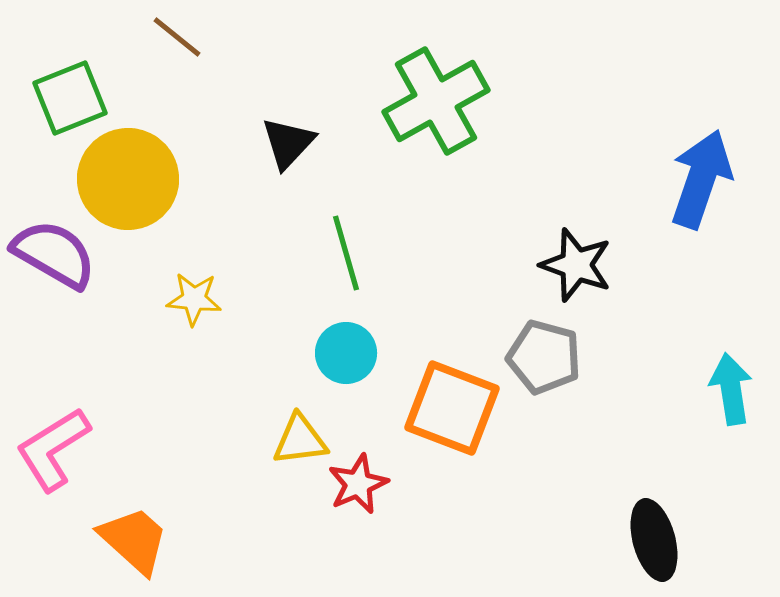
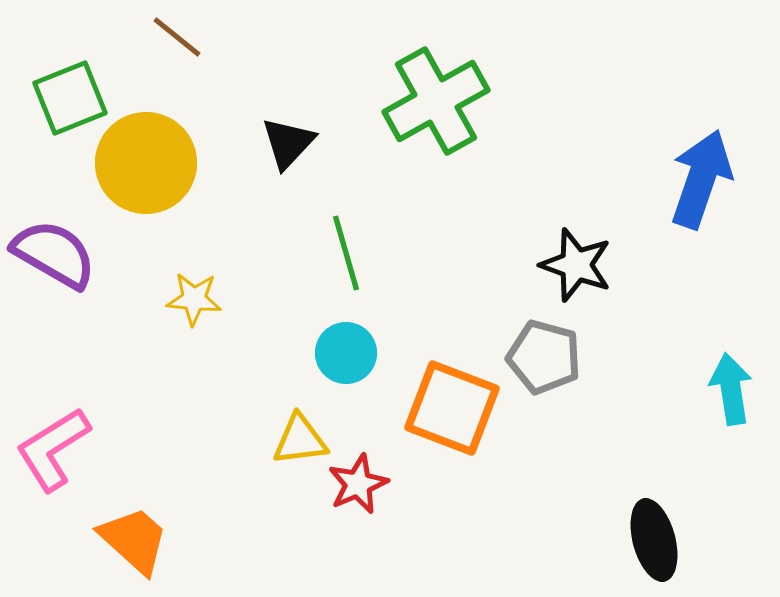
yellow circle: moved 18 px right, 16 px up
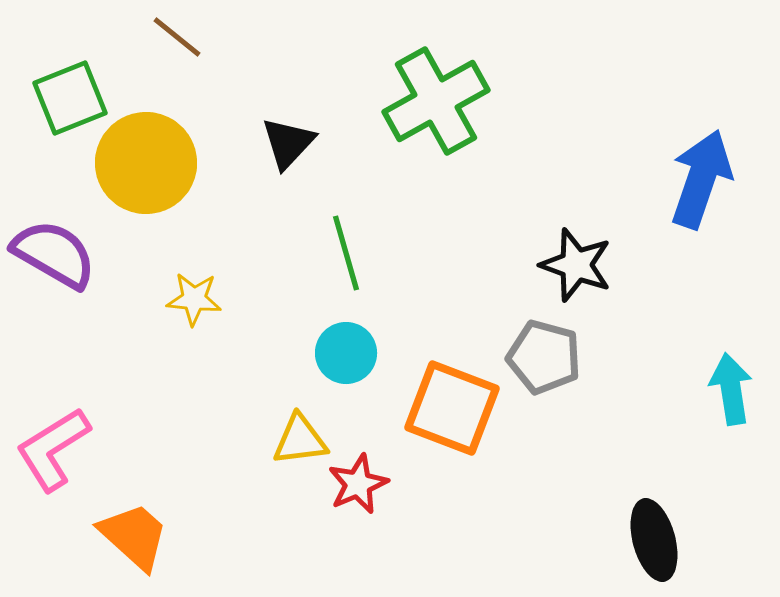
orange trapezoid: moved 4 px up
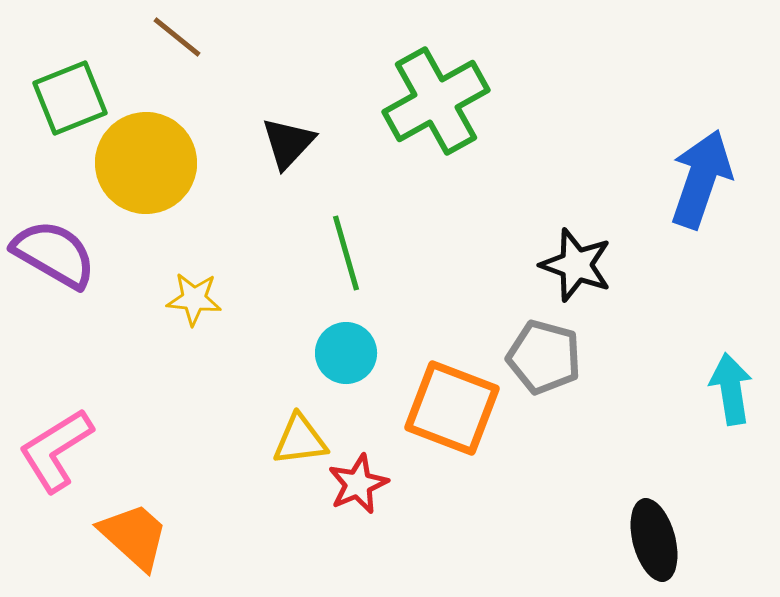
pink L-shape: moved 3 px right, 1 px down
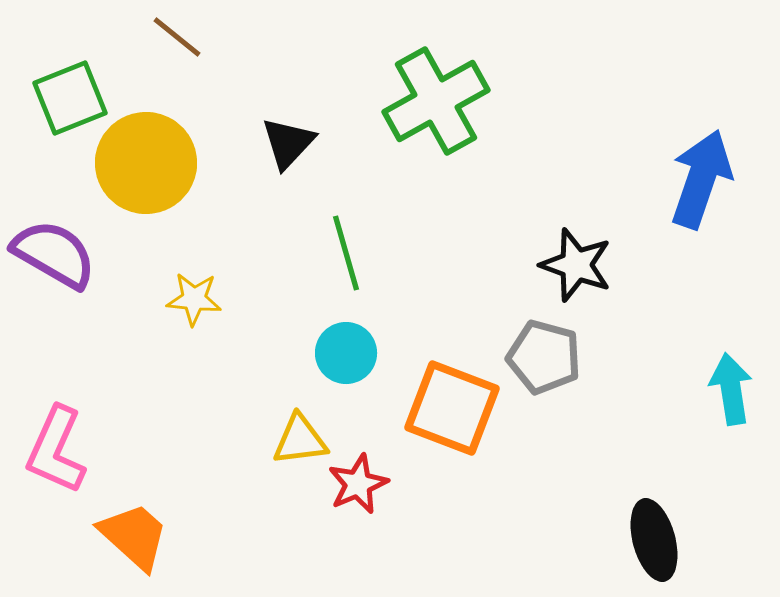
pink L-shape: rotated 34 degrees counterclockwise
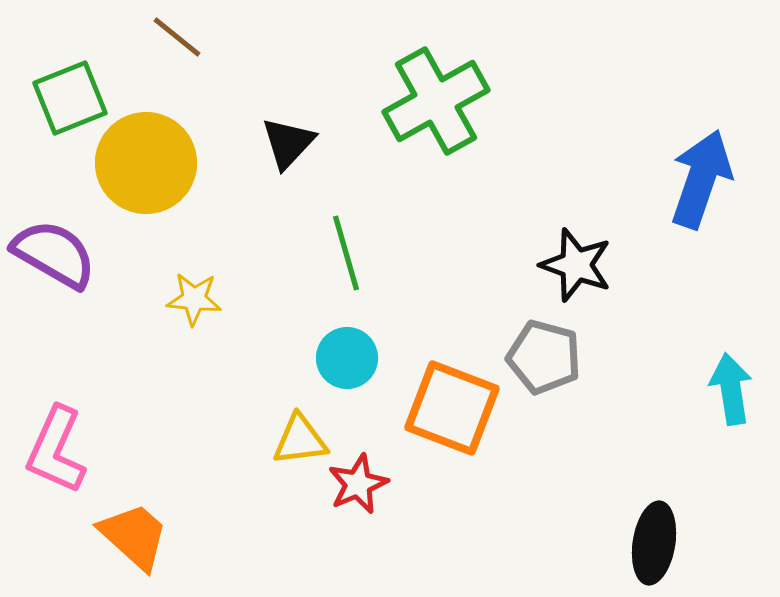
cyan circle: moved 1 px right, 5 px down
black ellipse: moved 3 px down; rotated 24 degrees clockwise
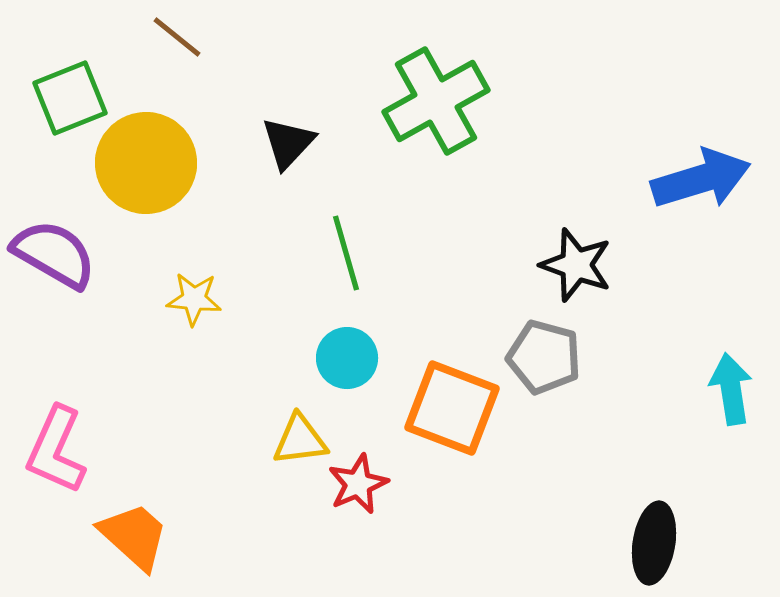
blue arrow: rotated 54 degrees clockwise
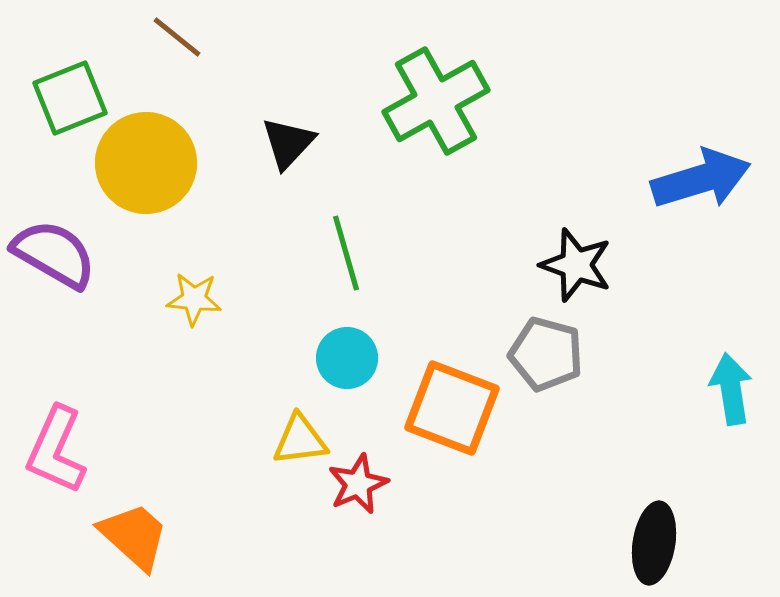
gray pentagon: moved 2 px right, 3 px up
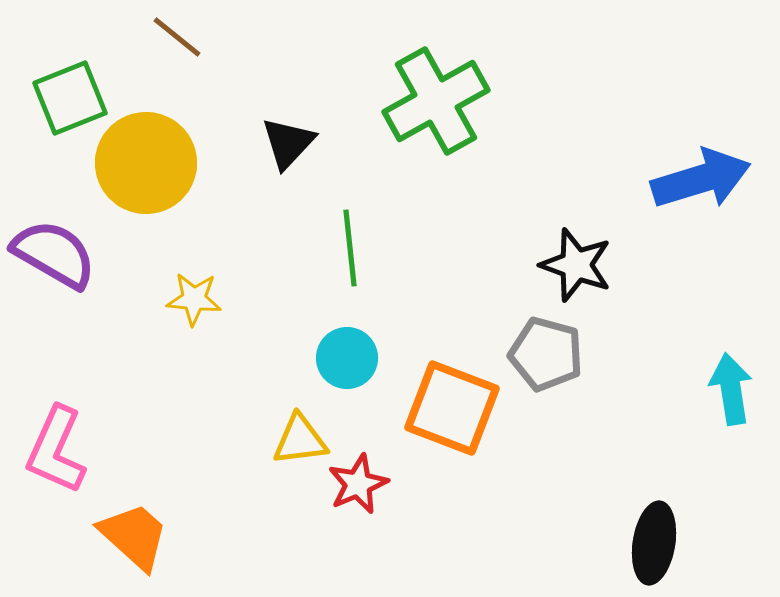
green line: moved 4 px right, 5 px up; rotated 10 degrees clockwise
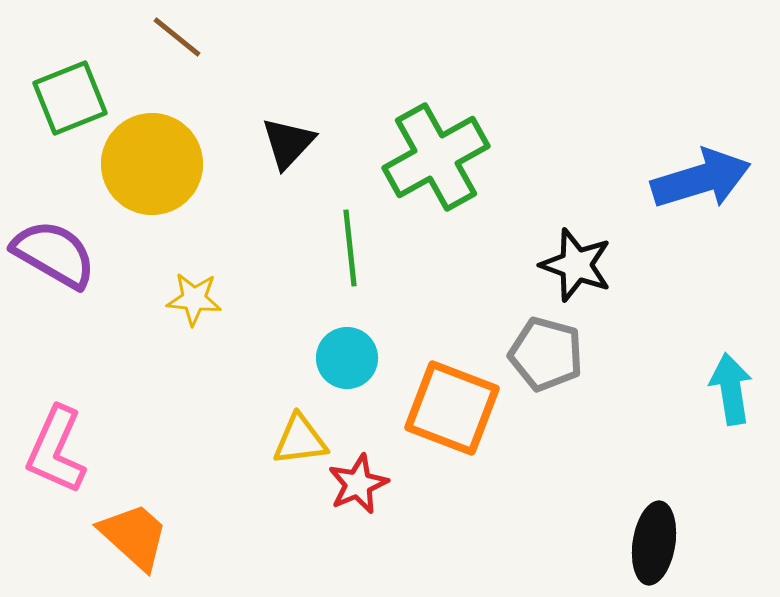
green cross: moved 56 px down
yellow circle: moved 6 px right, 1 px down
